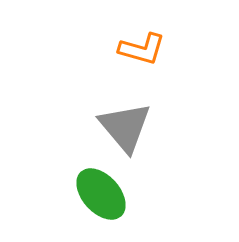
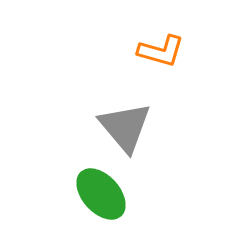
orange L-shape: moved 19 px right, 2 px down
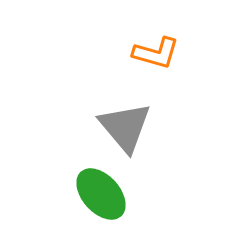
orange L-shape: moved 5 px left, 2 px down
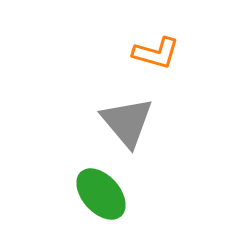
gray triangle: moved 2 px right, 5 px up
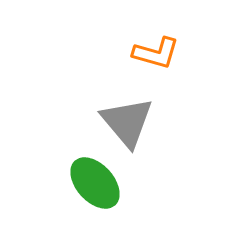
green ellipse: moved 6 px left, 11 px up
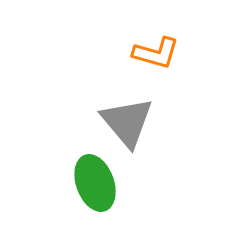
green ellipse: rotated 22 degrees clockwise
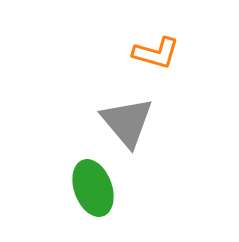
green ellipse: moved 2 px left, 5 px down
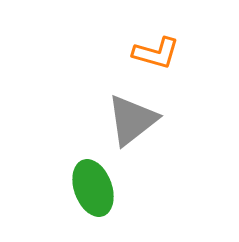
gray triangle: moved 5 px right, 2 px up; rotated 32 degrees clockwise
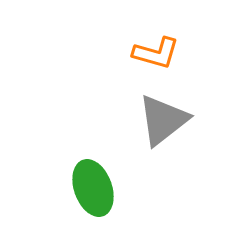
gray triangle: moved 31 px right
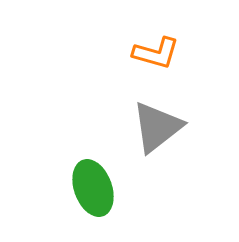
gray triangle: moved 6 px left, 7 px down
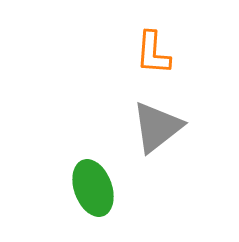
orange L-shape: moved 3 px left; rotated 78 degrees clockwise
